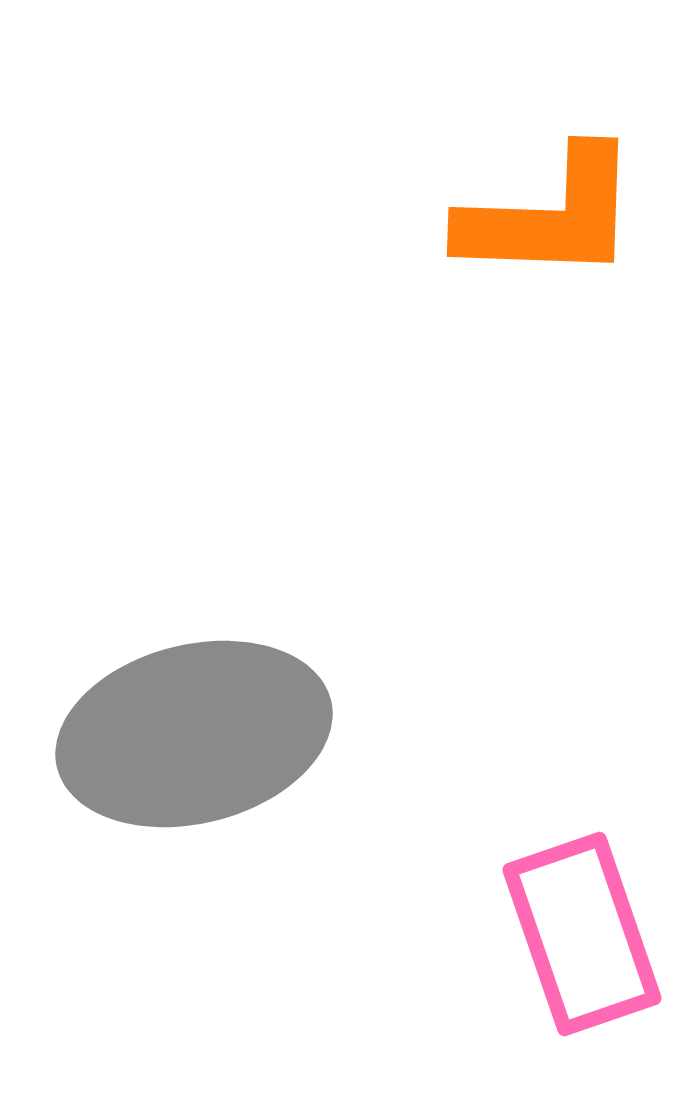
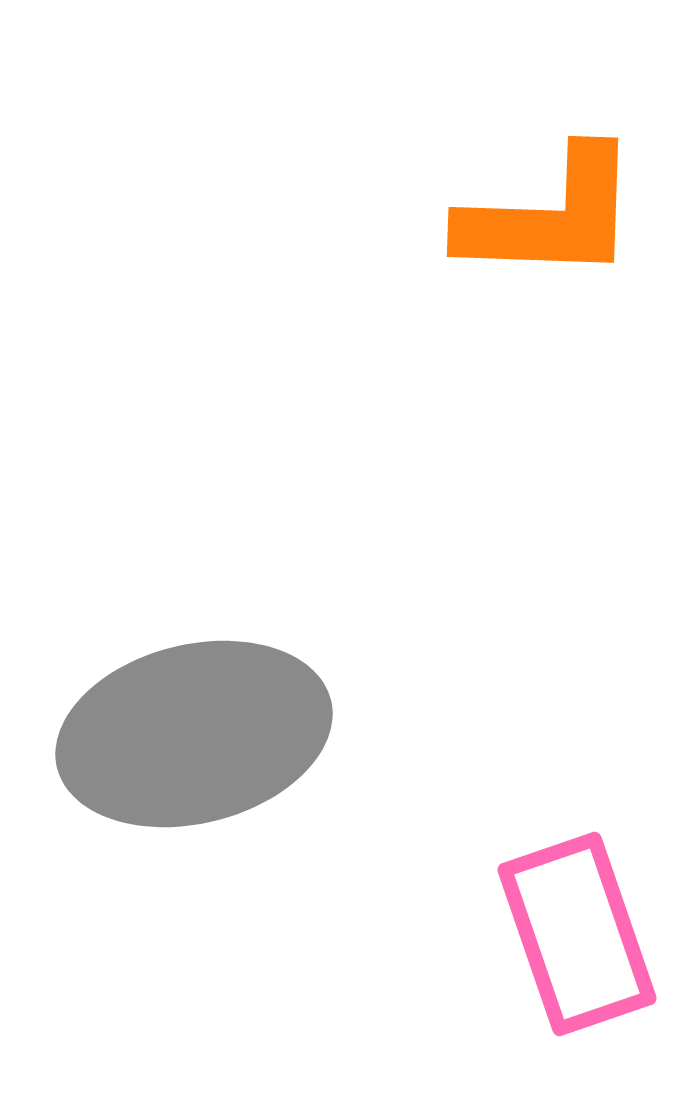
pink rectangle: moved 5 px left
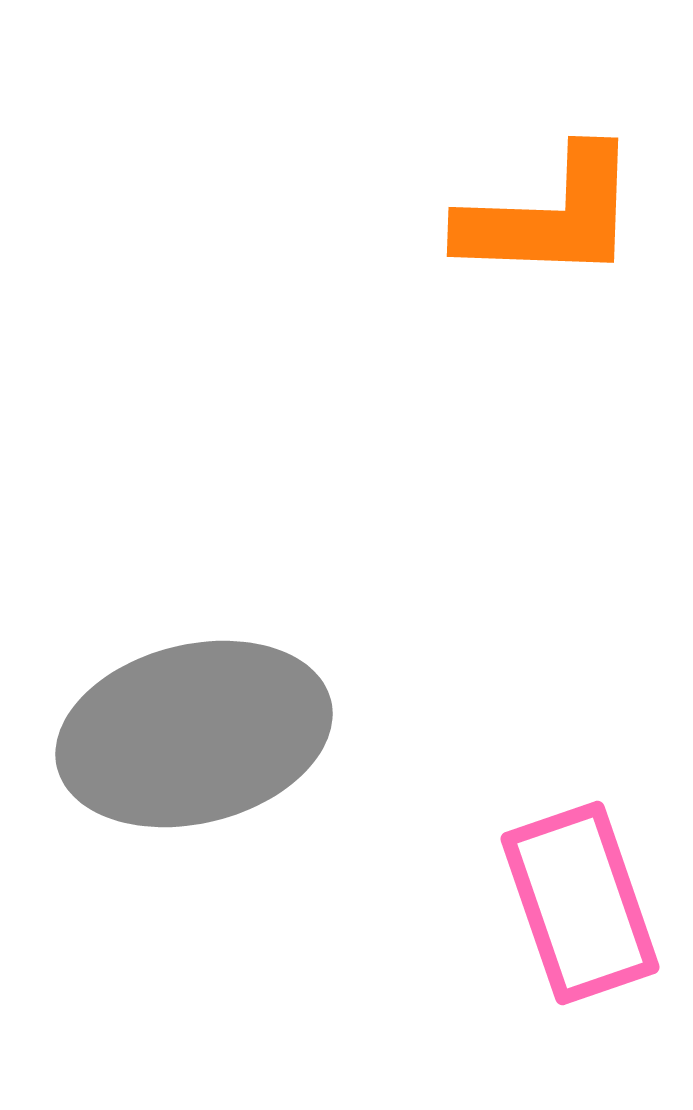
pink rectangle: moved 3 px right, 31 px up
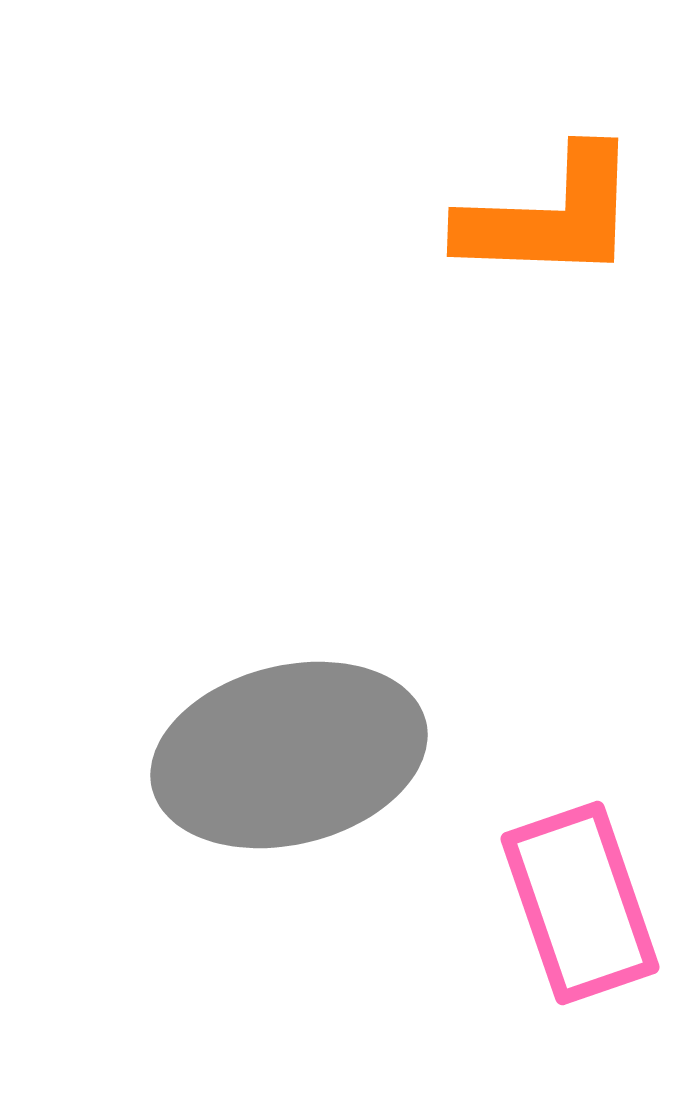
gray ellipse: moved 95 px right, 21 px down
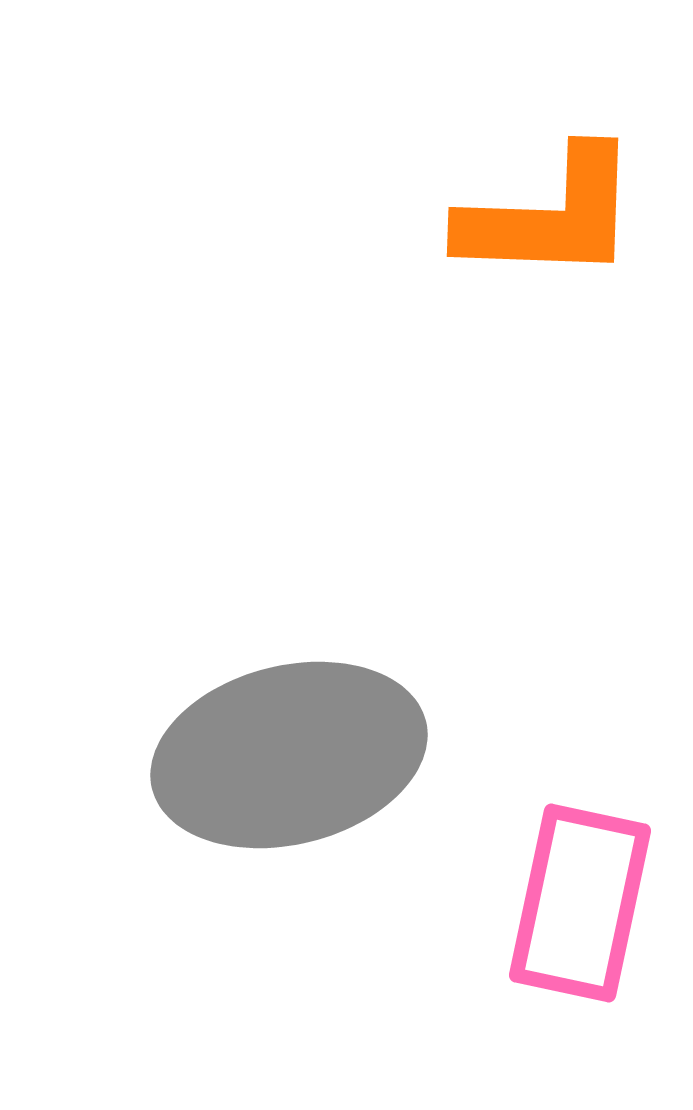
pink rectangle: rotated 31 degrees clockwise
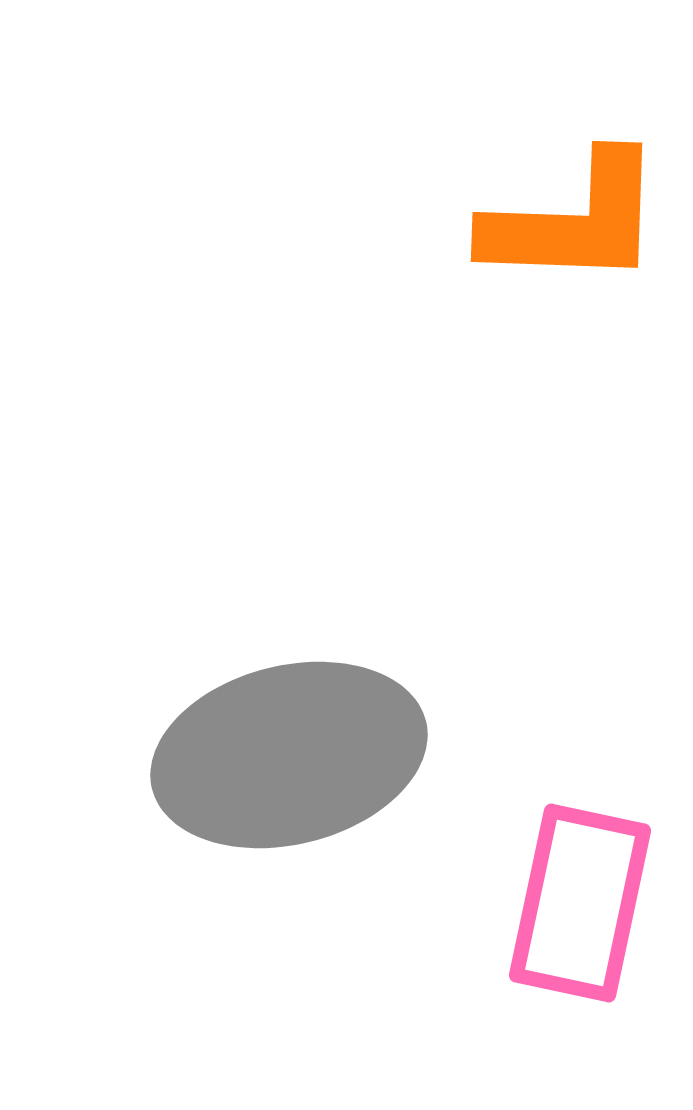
orange L-shape: moved 24 px right, 5 px down
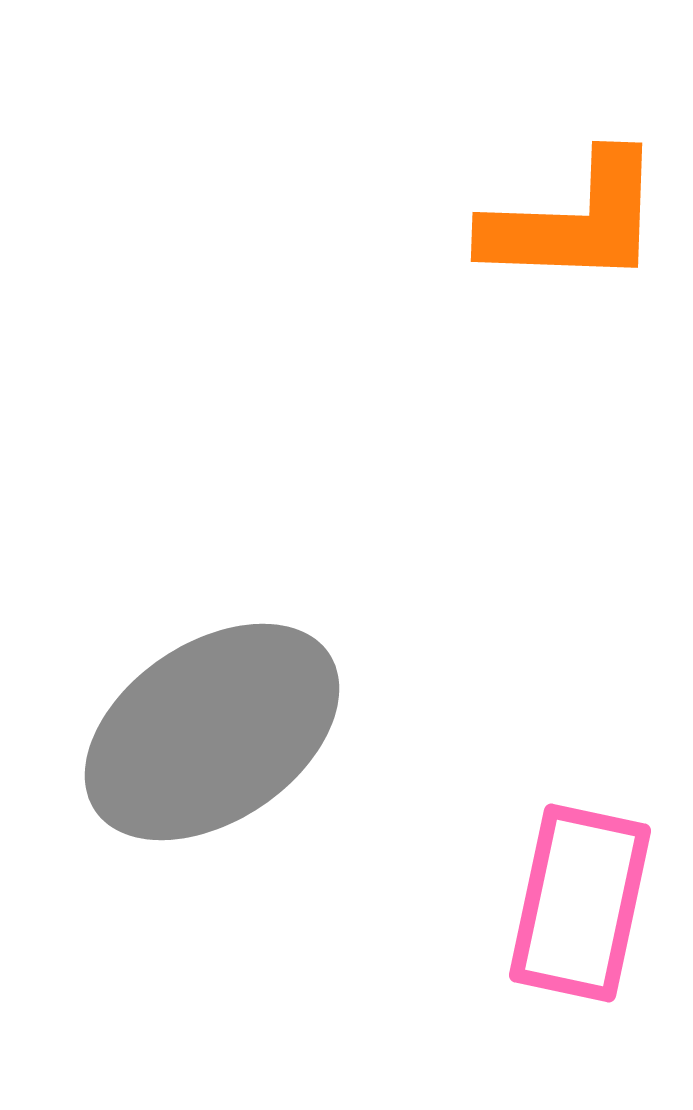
gray ellipse: moved 77 px left, 23 px up; rotated 20 degrees counterclockwise
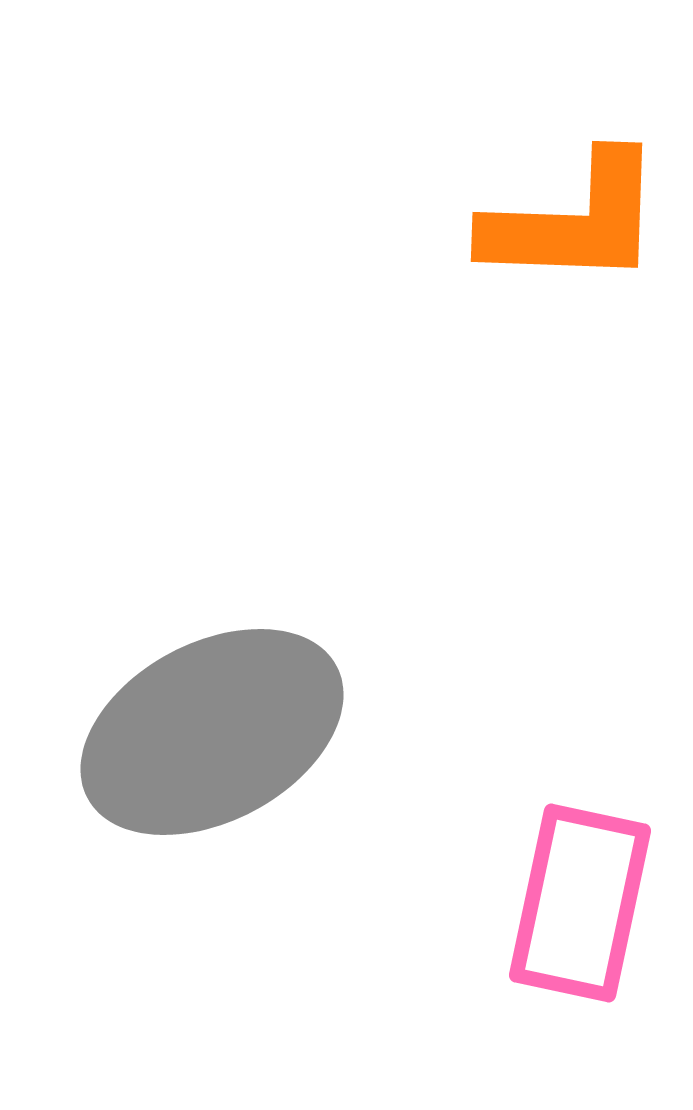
gray ellipse: rotated 6 degrees clockwise
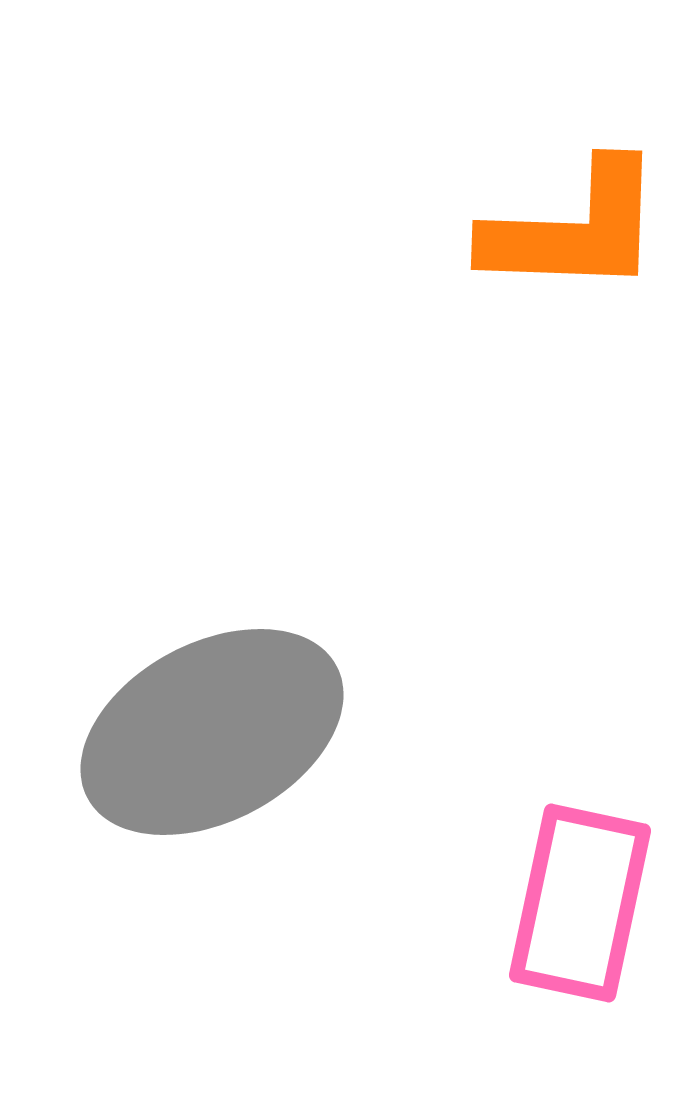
orange L-shape: moved 8 px down
